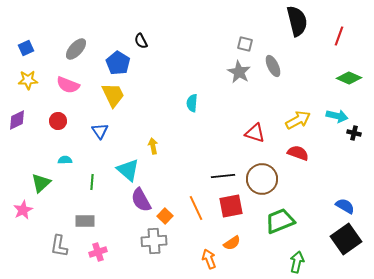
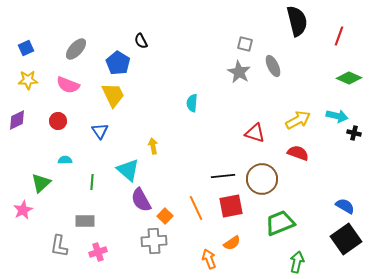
green trapezoid at (280, 221): moved 2 px down
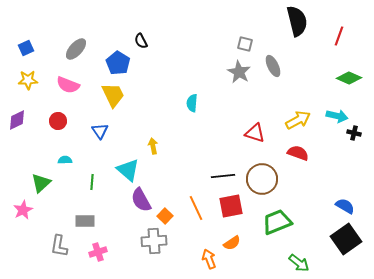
green trapezoid at (280, 223): moved 3 px left, 1 px up
green arrow at (297, 262): moved 2 px right, 1 px down; rotated 115 degrees clockwise
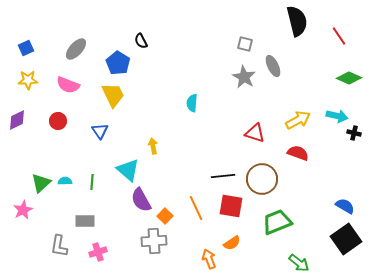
red line at (339, 36): rotated 54 degrees counterclockwise
gray star at (239, 72): moved 5 px right, 5 px down
cyan semicircle at (65, 160): moved 21 px down
red square at (231, 206): rotated 20 degrees clockwise
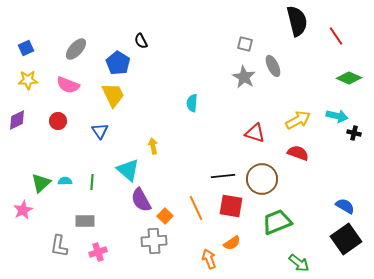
red line at (339, 36): moved 3 px left
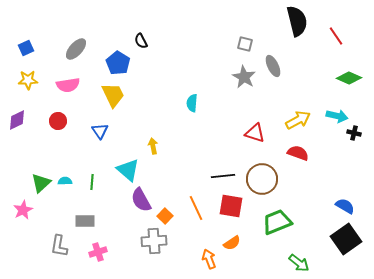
pink semicircle at (68, 85): rotated 30 degrees counterclockwise
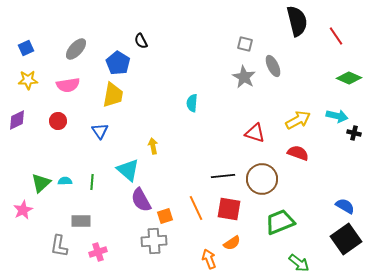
yellow trapezoid at (113, 95): rotated 36 degrees clockwise
red square at (231, 206): moved 2 px left, 3 px down
orange square at (165, 216): rotated 28 degrees clockwise
gray rectangle at (85, 221): moved 4 px left
green trapezoid at (277, 222): moved 3 px right
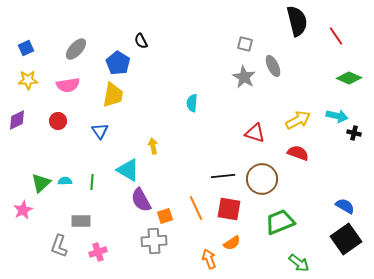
cyan triangle at (128, 170): rotated 10 degrees counterclockwise
gray L-shape at (59, 246): rotated 10 degrees clockwise
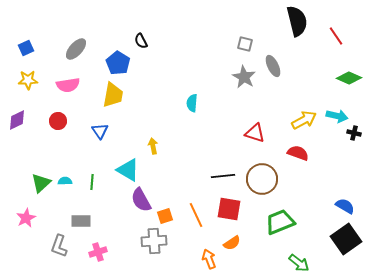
yellow arrow at (298, 120): moved 6 px right
orange line at (196, 208): moved 7 px down
pink star at (23, 210): moved 3 px right, 8 px down
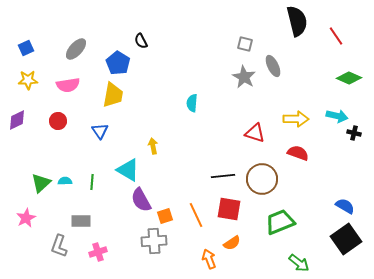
yellow arrow at (304, 120): moved 8 px left, 1 px up; rotated 30 degrees clockwise
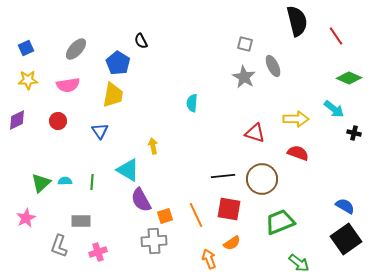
cyan arrow at (337, 116): moved 3 px left, 7 px up; rotated 25 degrees clockwise
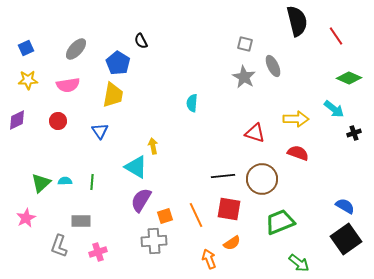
black cross at (354, 133): rotated 32 degrees counterclockwise
cyan triangle at (128, 170): moved 8 px right, 3 px up
purple semicircle at (141, 200): rotated 60 degrees clockwise
